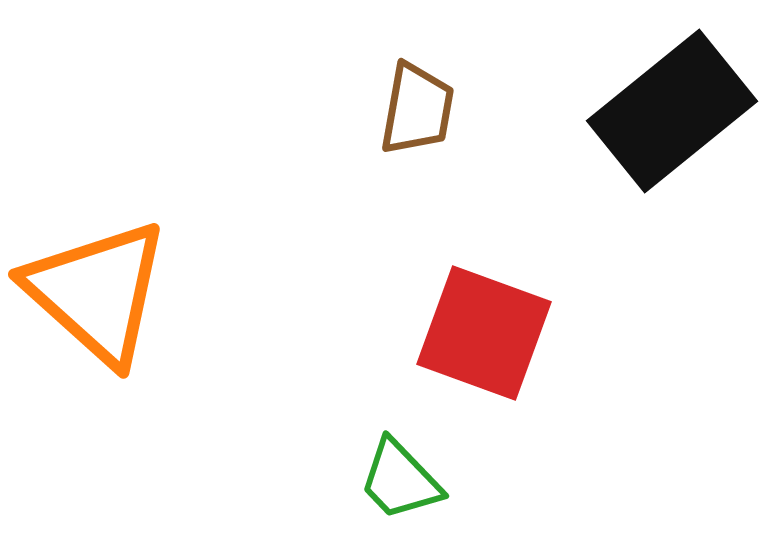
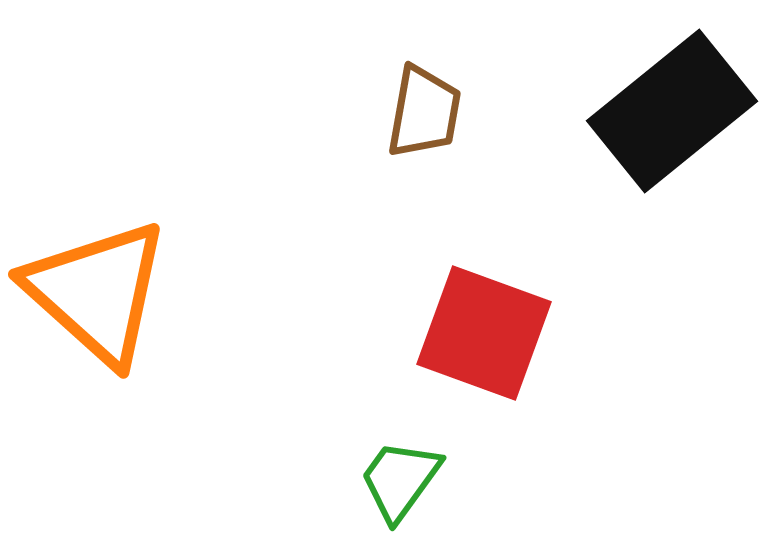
brown trapezoid: moved 7 px right, 3 px down
green trapezoid: rotated 80 degrees clockwise
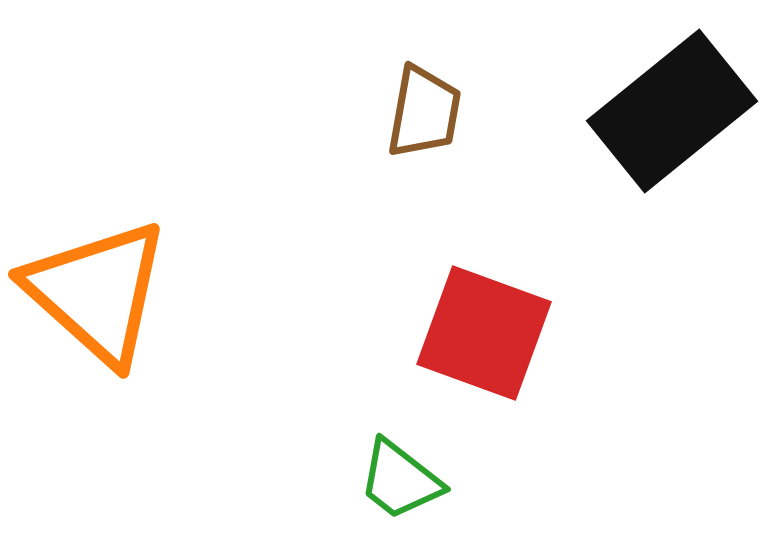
green trapezoid: rotated 88 degrees counterclockwise
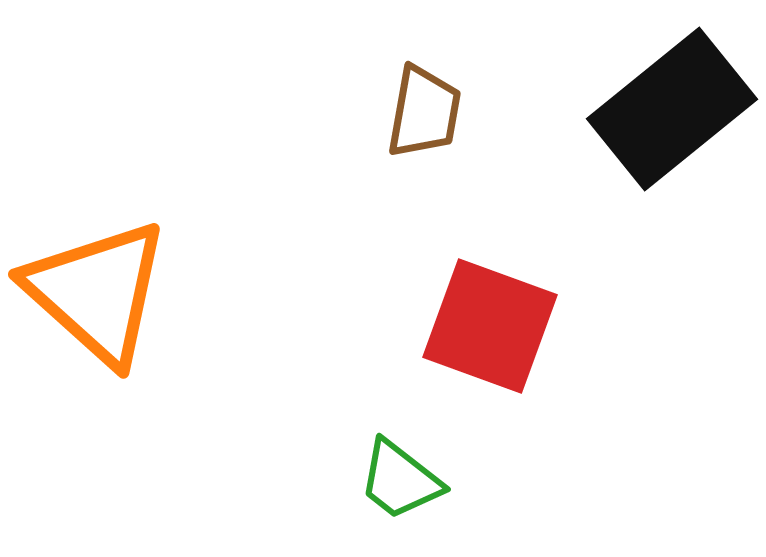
black rectangle: moved 2 px up
red square: moved 6 px right, 7 px up
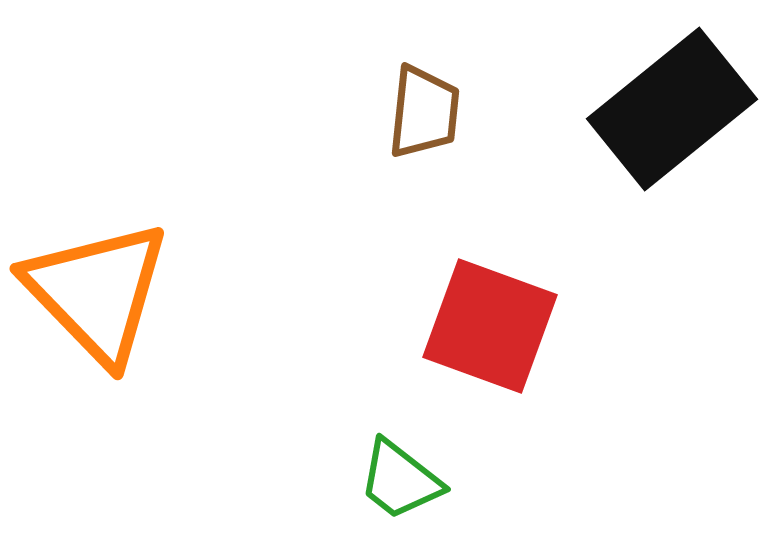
brown trapezoid: rotated 4 degrees counterclockwise
orange triangle: rotated 4 degrees clockwise
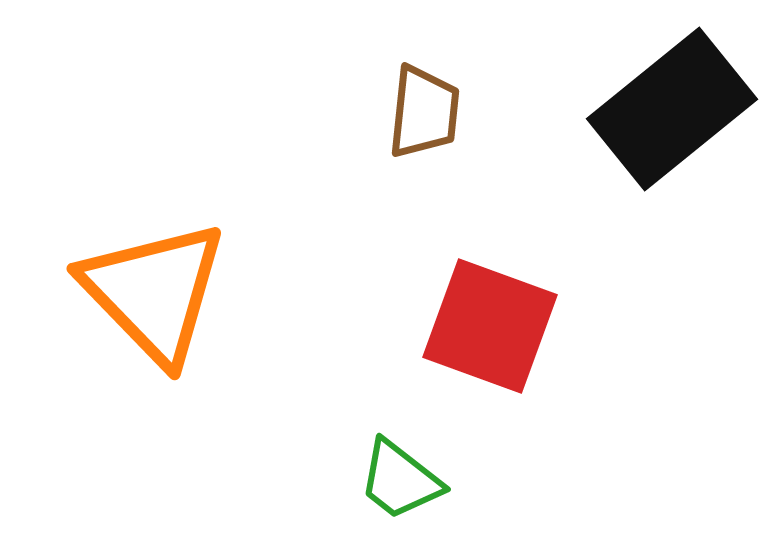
orange triangle: moved 57 px right
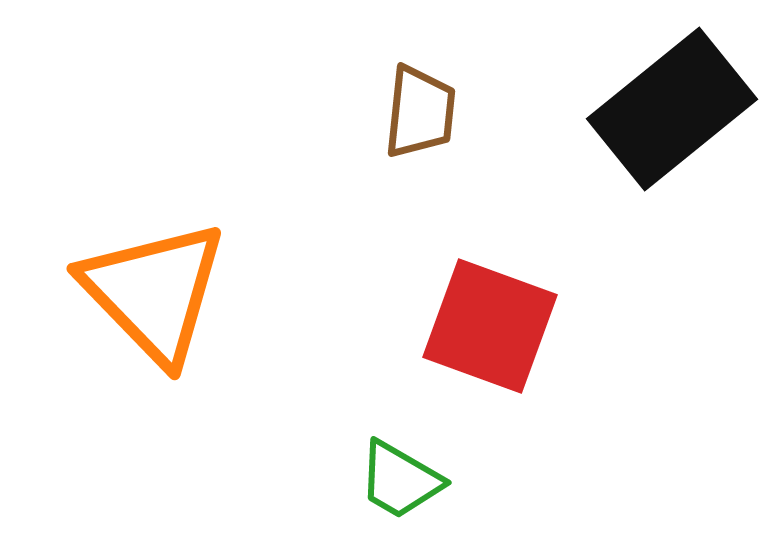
brown trapezoid: moved 4 px left
green trapezoid: rotated 8 degrees counterclockwise
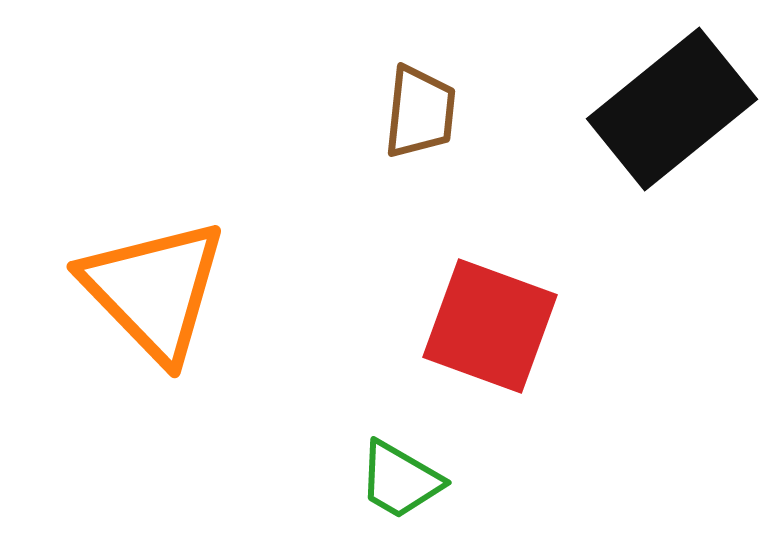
orange triangle: moved 2 px up
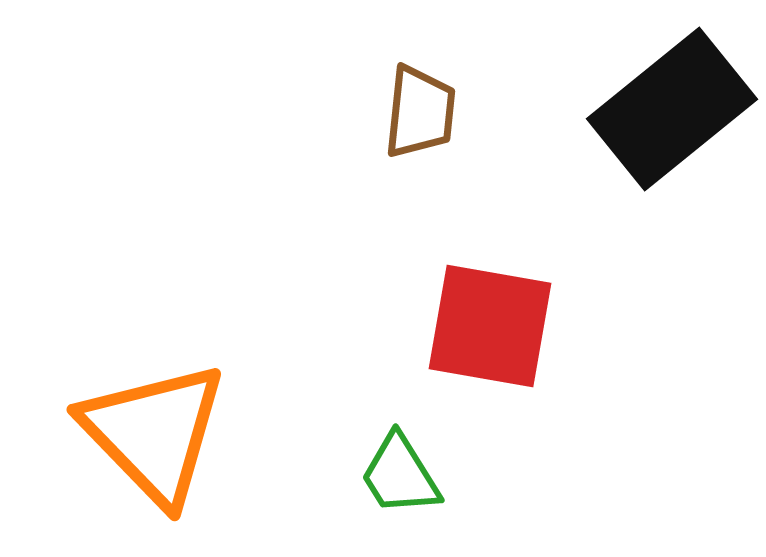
orange triangle: moved 143 px down
red square: rotated 10 degrees counterclockwise
green trapezoid: moved 5 px up; rotated 28 degrees clockwise
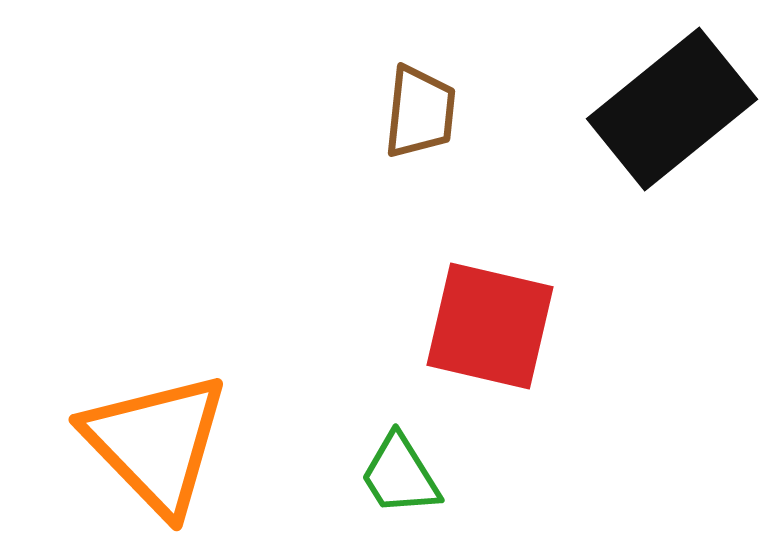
red square: rotated 3 degrees clockwise
orange triangle: moved 2 px right, 10 px down
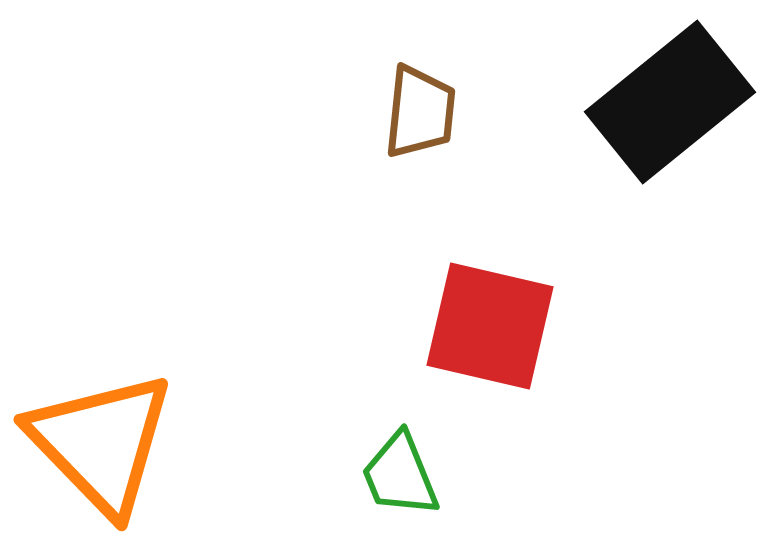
black rectangle: moved 2 px left, 7 px up
orange triangle: moved 55 px left
green trapezoid: rotated 10 degrees clockwise
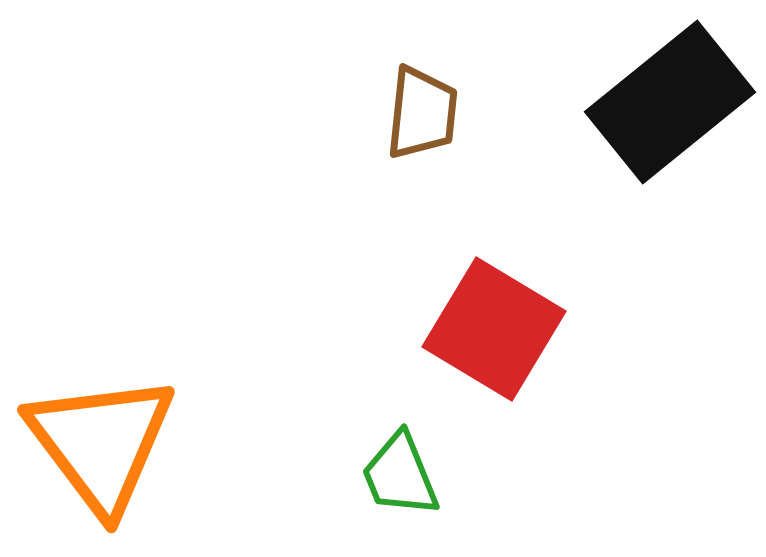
brown trapezoid: moved 2 px right, 1 px down
red square: moved 4 px right, 3 px down; rotated 18 degrees clockwise
orange triangle: rotated 7 degrees clockwise
